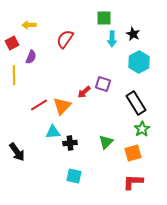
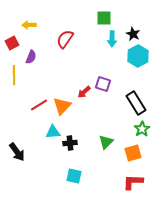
cyan hexagon: moved 1 px left, 6 px up
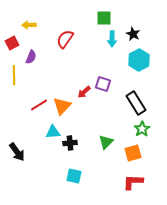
cyan hexagon: moved 1 px right, 4 px down
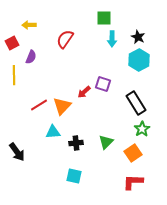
black star: moved 5 px right, 3 px down
black cross: moved 6 px right
orange square: rotated 18 degrees counterclockwise
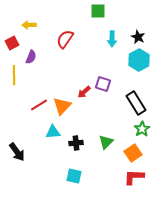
green square: moved 6 px left, 7 px up
red L-shape: moved 1 px right, 5 px up
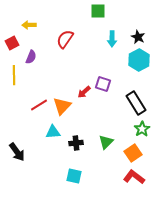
red L-shape: rotated 35 degrees clockwise
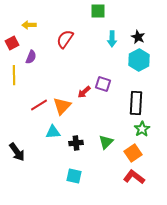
black rectangle: rotated 35 degrees clockwise
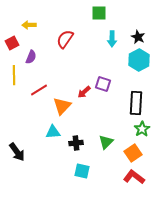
green square: moved 1 px right, 2 px down
red line: moved 15 px up
cyan square: moved 8 px right, 5 px up
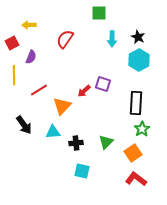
red arrow: moved 1 px up
black arrow: moved 7 px right, 27 px up
red L-shape: moved 2 px right, 2 px down
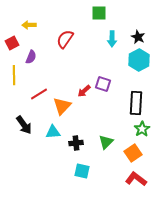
red line: moved 4 px down
